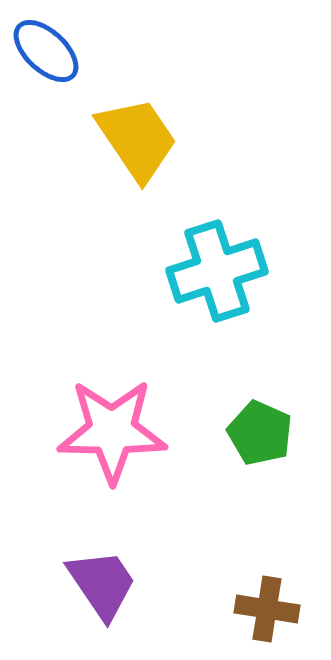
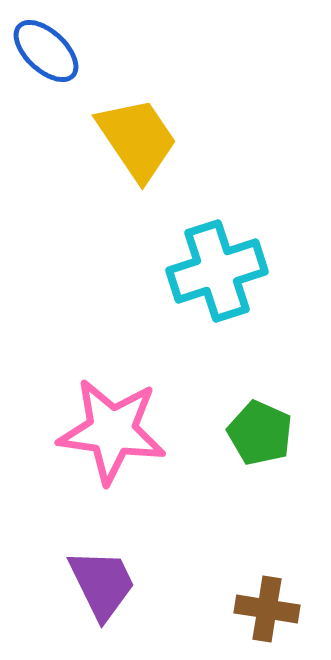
pink star: rotated 7 degrees clockwise
purple trapezoid: rotated 8 degrees clockwise
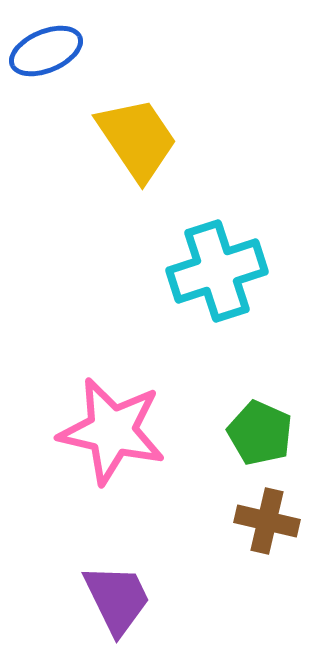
blue ellipse: rotated 66 degrees counterclockwise
pink star: rotated 5 degrees clockwise
purple trapezoid: moved 15 px right, 15 px down
brown cross: moved 88 px up; rotated 4 degrees clockwise
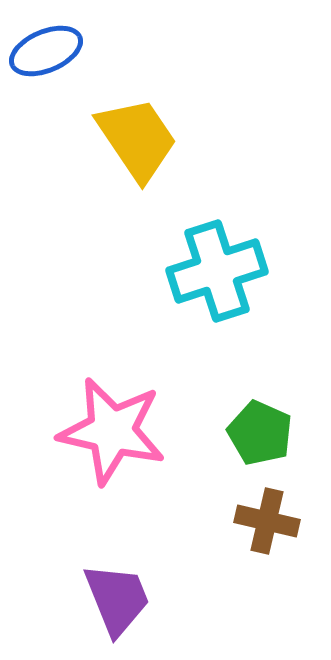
purple trapezoid: rotated 4 degrees clockwise
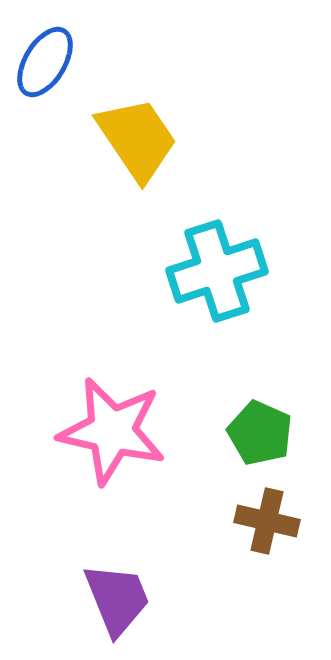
blue ellipse: moved 1 px left, 11 px down; rotated 36 degrees counterclockwise
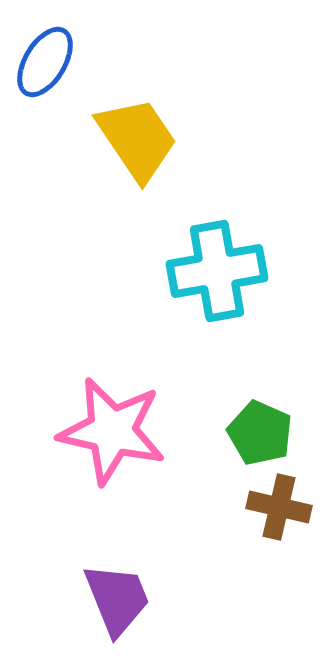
cyan cross: rotated 8 degrees clockwise
brown cross: moved 12 px right, 14 px up
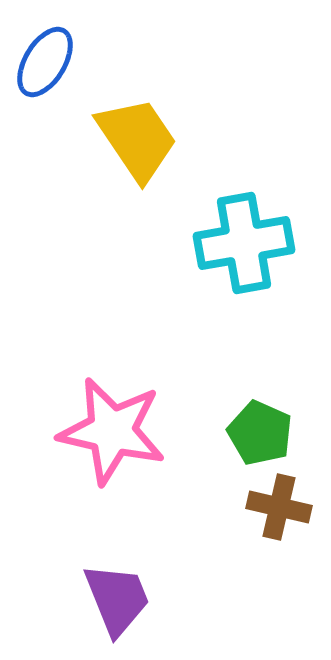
cyan cross: moved 27 px right, 28 px up
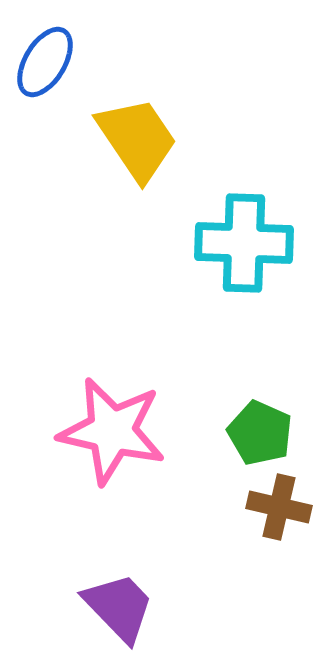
cyan cross: rotated 12 degrees clockwise
purple trapezoid: moved 2 px right, 8 px down; rotated 22 degrees counterclockwise
